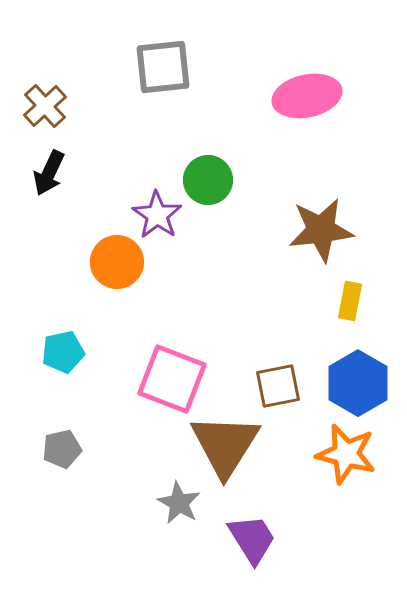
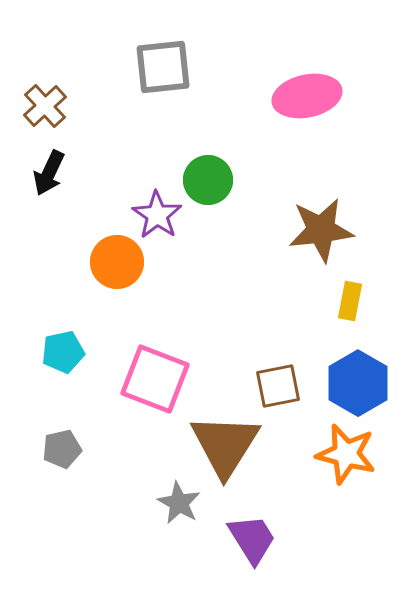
pink square: moved 17 px left
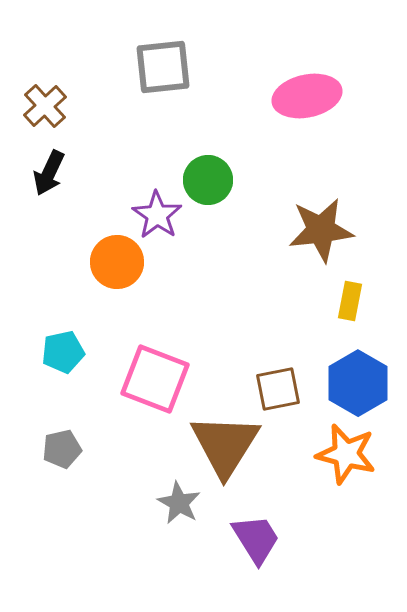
brown square: moved 3 px down
purple trapezoid: moved 4 px right
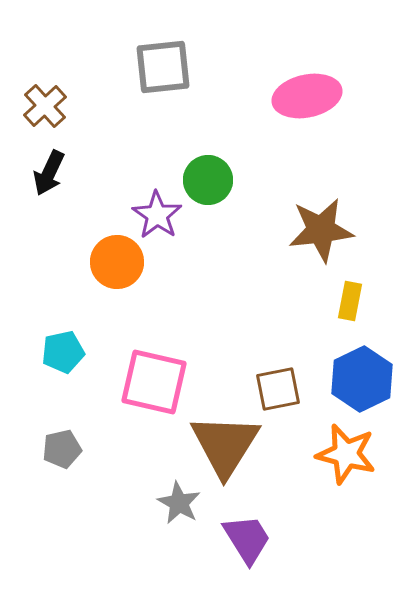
pink square: moved 1 px left, 3 px down; rotated 8 degrees counterclockwise
blue hexagon: moved 4 px right, 4 px up; rotated 4 degrees clockwise
purple trapezoid: moved 9 px left
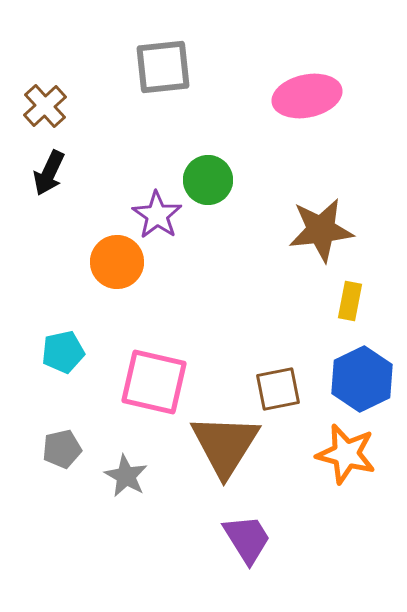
gray star: moved 53 px left, 27 px up
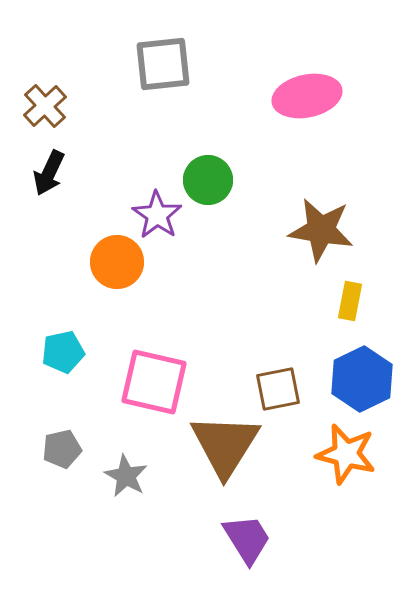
gray square: moved 3 px up
brown star: rotated 16 degrees clockwise
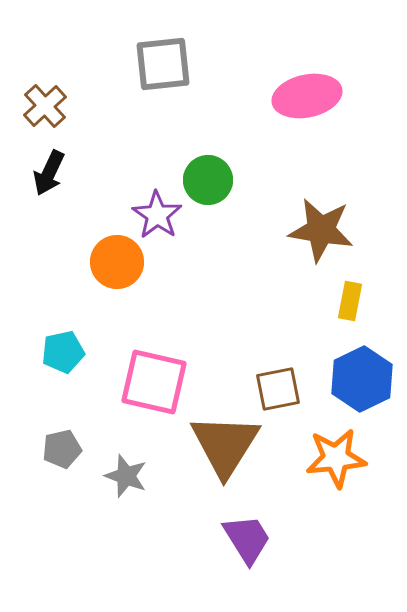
orange star: moved 10 px left, 4 px down; rotated 20 degrees counterclockwise
gray star: rotated 9 degrees counterclockwise
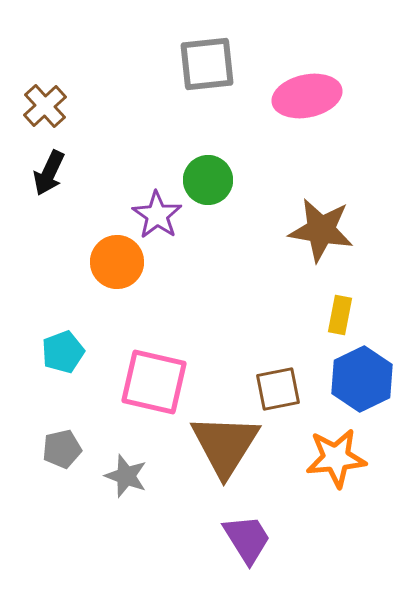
gray square: moved 44 px right
yellow rectangle: moved 10 px left, 14 px down
cyan pentagon: rotated 9 degrees counterclockwise
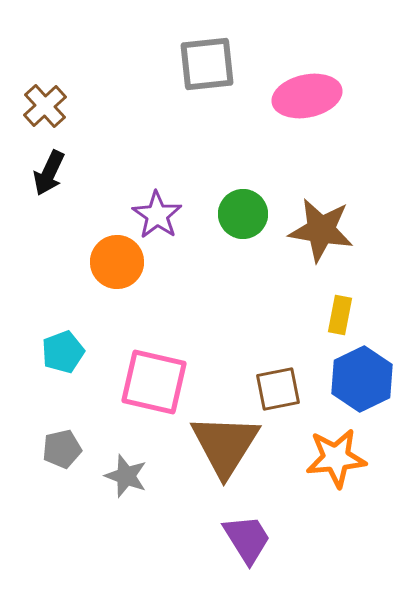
green circle: moved 35 px right, 34 px down
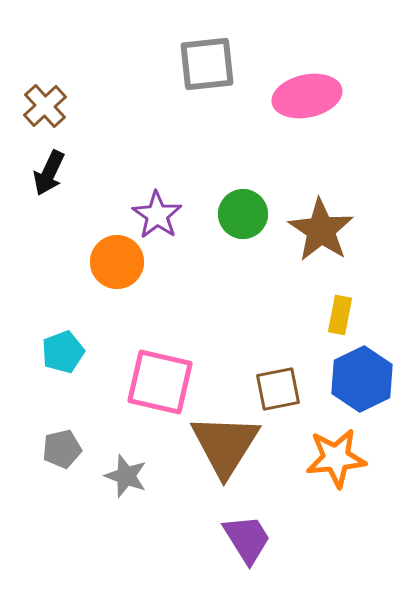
brown star: rotated 24 degrees clockwise
pink square: moved 6 px right
